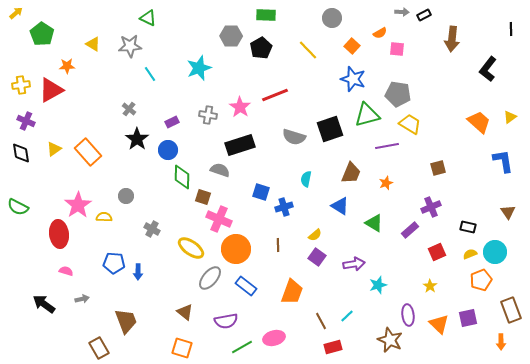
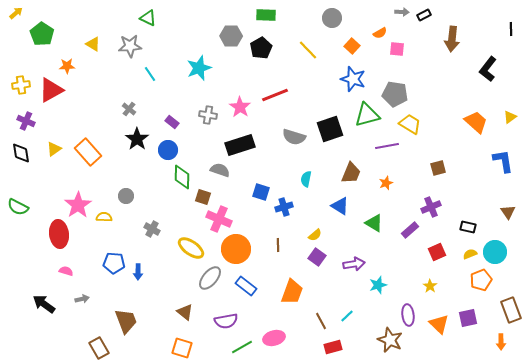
gray pentagon at (398, 94): moved 3 px left
purple rectangle at (172, 122): rotated 64 degrees clockwise
orange trapezoid at (479, 122): moved 3 px left
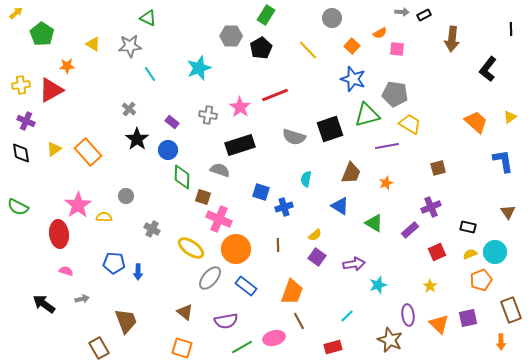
green rectangle at (266, 15): rotated 60 degrees counterclockwise
brown line at (321, 321): moved 22 px left
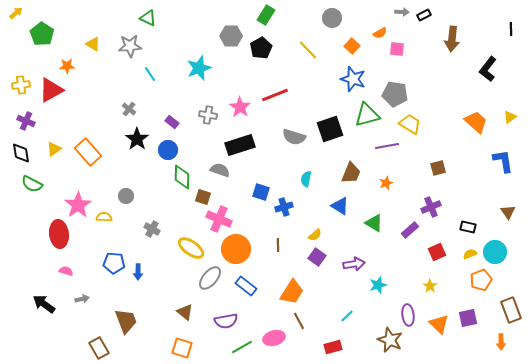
green semicircle at (18, 207): moved 14 px right, 23 px up
orange trapezoid at (292, 292): rotated 12 degrees clockwise
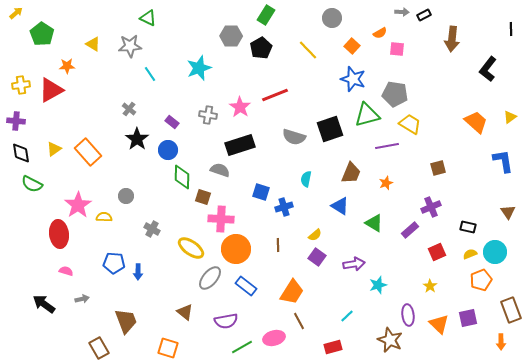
purple cross at (26, 121): moved 10 px left; rotated 18 degrees counterclockwise
pink cross at (219, 219): moved 2 px right; rotated 20 degrees counterclockwise
orange square at (182, 348): moved 14 px left
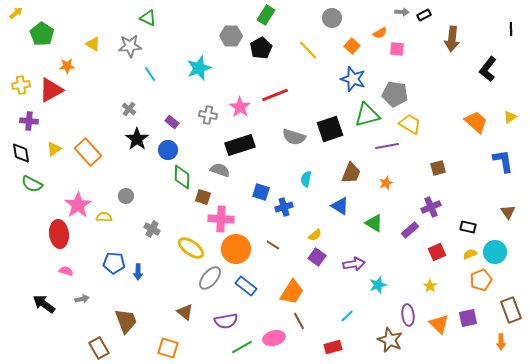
purple cross at (16, 121): moved 13 px right
brown line at (278, 245): moved 5 px left; rotated 56 degrees counterclockwise
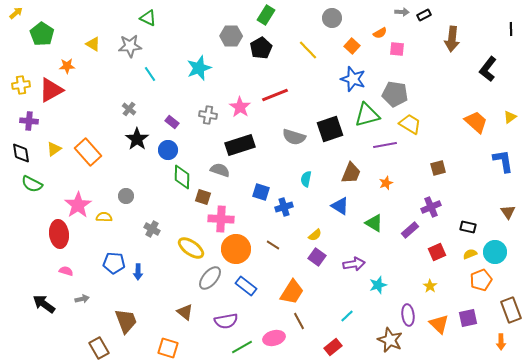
purple line at (387, 146): moved 2 px left, 1 px up
red rectangle at (333, 347): rotated 24 degrees counterclockwise
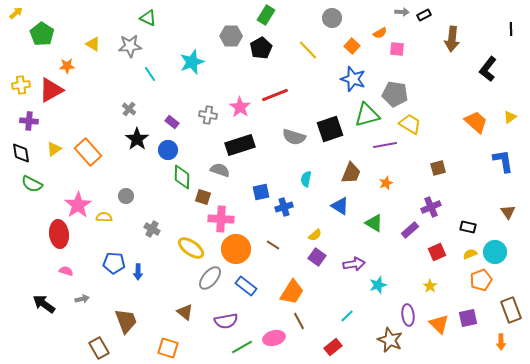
cyan star at (199, 68): moved 7 px left, 6 px up
blue square at (261, 192): rotated 30 degrees counterclockwise
